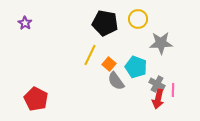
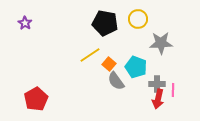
yellow line: rotated 30 degrees clockwise
gray cross: rotated 28 degrees counterclockwise
red pentagon: rotated 15 degrees clockwise
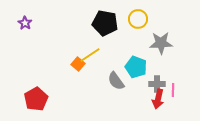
orange square: moved 31 px left
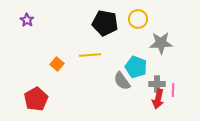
purple star: moved 2 px right, 3 px up
yellow line: rotated 30 degrees clockwise
orange square: moved 21 px left
gray semicircle: moved 6 px right
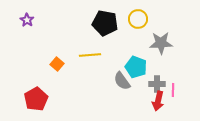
red arrow: moved 2 px down
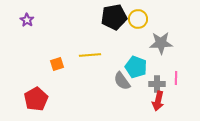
black pentagon: moved 9 px right, 6 px up; rotated 20 degrees counterclockwise
orange square: rotated 32 degrees clockwise
pink line: moved 3 px right, 12 px up
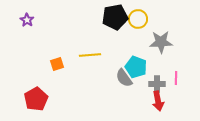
black pentagon: moved 1 px right
gray star: moved 1 px up
gray semicircle: moved 2 px right, 3 px up
red arrow: rotated 24 degrees counterclockwise
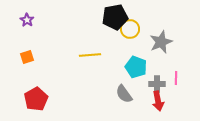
yellow circle: moved 8 px left, 10 px down
gray star: rotated 20 degrees counterclockwise
orange square: moved 30 px left, 7 px up
gray semicircle: moved 16 px down
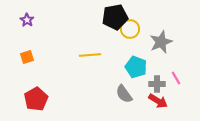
pink line: rotated 32 degrees counterclockwise
red arrow: rotated 48 degrees counterclockwise
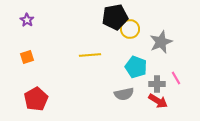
gray semicircle: rotated 66 degrees counterclockwise
